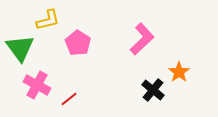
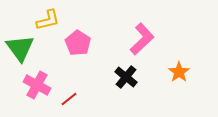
black cross: moved 27 px left, 13 px up
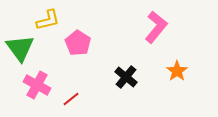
pink L-shape: moved 14 px right, 12 px up; rotated 8 degrees counterclockwise
orange star: moved 2 px left, 1 px up
red line: moved 2 px right
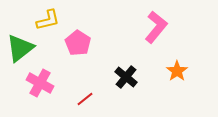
green triangle: rotated 28 degrees clockwise
pink cross: moved 3 px right, 2 px up
red line: moved 14 px right
